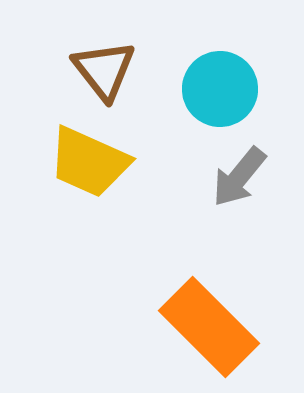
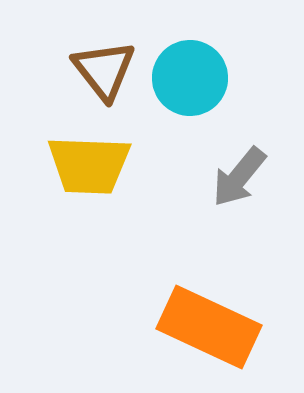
cyan circle: moved 30 px left, 11 px up
yellow trapezoid: moved 3 px down; rotated 22 degrees counterclockwise
orange rectangle: rotated 20 degrees counterclockwise
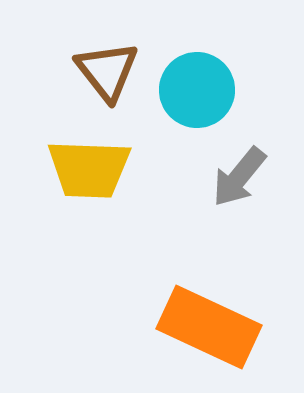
brown triangle: moved 3 px right, 1 px down
cyan circle: moved 7 px right, 12 px down
yellow trapezoid: moved 4 px down
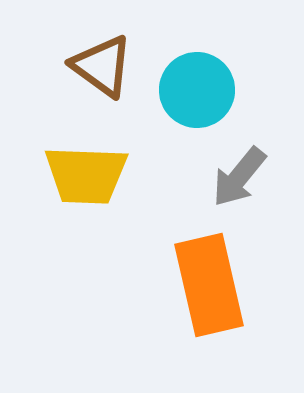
brown triangle: moved 5 px left, 5 px up; rotated 16 degrees counterclockwise
yellow trapezoid: moved 3 px left, 6 px down
orange rectangle: moved 42 px up; rotated 52 degrees clockwise
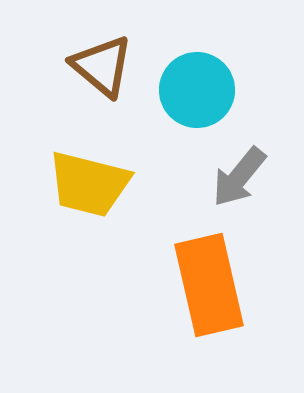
brown triangle: rotated 4 degrees clockwise
yellow trapezoid: moved 3 px right, 9 px down; rotated 12 degrees clockwise
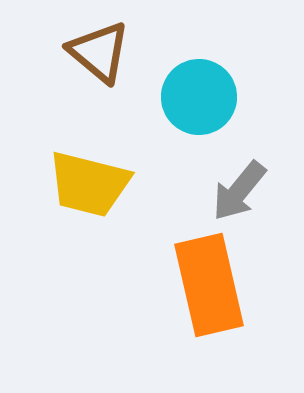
brown triangle: moved 3 px left, 14 px up
cyan circle: moved 2 px right, 7 px down
gray arrow: moved 14 px down
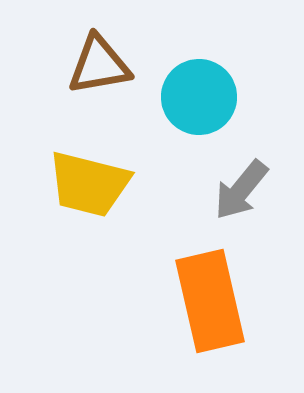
brown triangle: moved 13 px down; rotated 50 degrees counterclockwise
gray arrow: moved 2 px right, 1 px up
orange rectangle: moved 1 px right, 16 px down
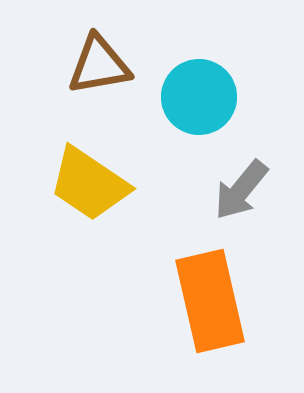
yellow trapezoid: rotated 20 degrees clockwise
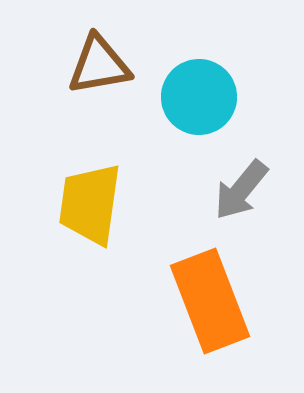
yellow trapezoid: moved 1 px right, 20 px down; rotated 64 degrees clockwise
orange rectangle: rotated 8 degrees counterclockwise
